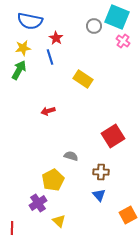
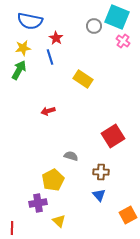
purple cross: rotated 24 degrees clockwise
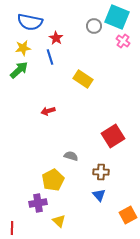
blue semicircle: moved 1 px down
green arrow: rotated 18 degrees clockwise
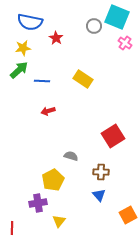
pink cross: moved 2 px right, 2 px down
blue line: moved 8 px left, 24 px down; rotated 70 degrees counterclockwise
yellow triangle: rotated 24 degrees clockwise
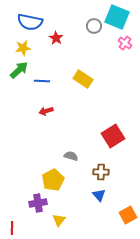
red arrow: moved 2 px left
yellow triangle: moved 1 px up
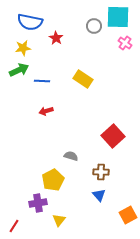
cyan square: moved 1 px right; rotated 20 degrees counterclockwise
green arrow: rotated 18 degrees clockwise
red square: rotated 10 degrees counterclockwise
red line: moved 2 px right, 2 px up; rotated 32 degrees clockwise
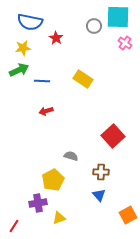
yellow triangle: moved 2 px up; rotated 32 degrees clockwise
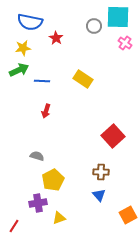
red arrow: rotated 56 degrees counterclockwise
gray semicircle: moved 34 px left
